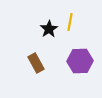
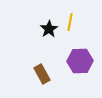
brown rectangle: moved 6 px right, 11 px down
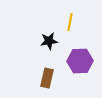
black star: moved 12 px down; rotated 24 degrees clockwise
brown rectangle: moved 5 px right, 4 px down; rotated 42 degrees clockwise
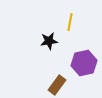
purple hexagon: moved 4 px right, 2 px down; rotated 10 degrees counterclockwise
brown rectangle: moved 10 px right, 7 px down; rotated 24 degrees clockwise
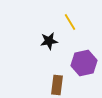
yellow line: rotated 42 degrees counterclockwise
brown rectangle: rotated 30 degrees counterclockwise
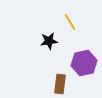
brown rectangle: moved 3 px right, 1 px up
